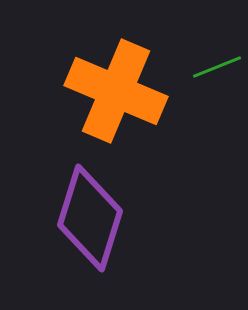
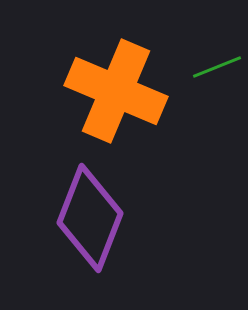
purple diamond: rotated 4 degrees clockwise
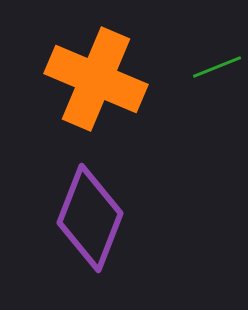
orange cross: moved 20 px left, 12 px up
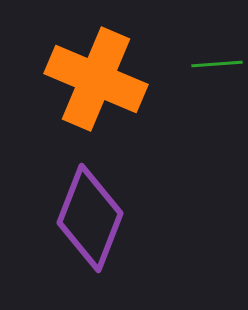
green line: moved 3 px up; rotated 18 degrees clockwise
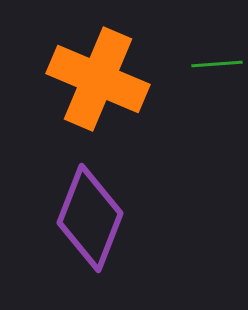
orange cross: moved 2 px right
